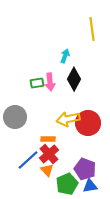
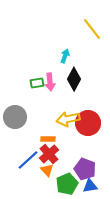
yellow line: rotated 30 degrees counterclockwise
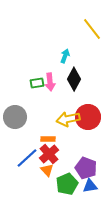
red circle: moved 6 px up
blue line: moved 1 px left, 2 px up
purple pentagon: moved 1 px right, 1 px up
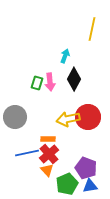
yellow line: rotated 50 degrees clockwise
green rectangle: rotated 64 degrees counterclockwise
blue line: moved 5 px up; rotated 30 degrees clockwise
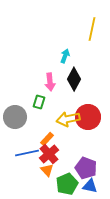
green rectangle: moved 2 px right, 19 px down
orange rectangle: moved 1 px left; rotated 48 degrees counterclockwise
blue triangle: rotated 21 degrees clockwise
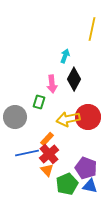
pink arrow: moved 2 px right, 2 px down
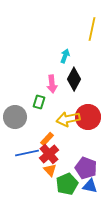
orange triangle: moved 3 px right
